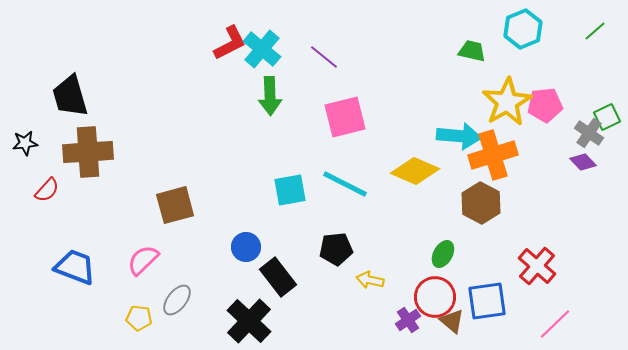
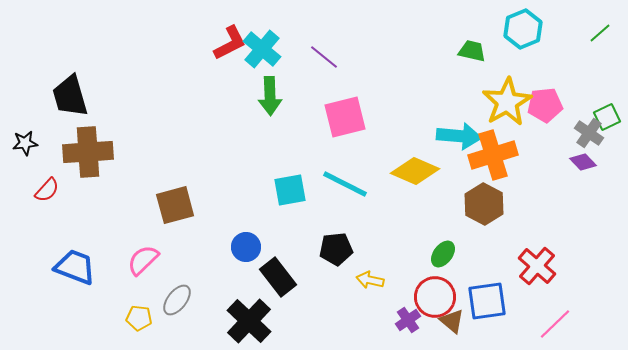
green line: moved 5 px right, 2 px down
brown hexagon: moved 3 px right, 1 px down
green ellipse: rotated 8 degrees clockwise
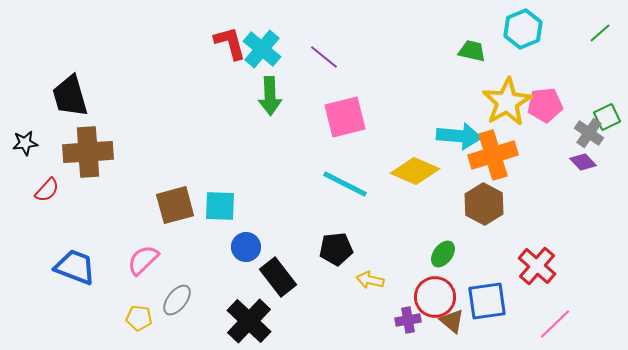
red L-shape: rotated 78 degrees counterclockwise
cyan square: moved 70 px left, 16 px down; rotated 12 degrees clockwise
purple cross: rotated 25 degrees clockwise
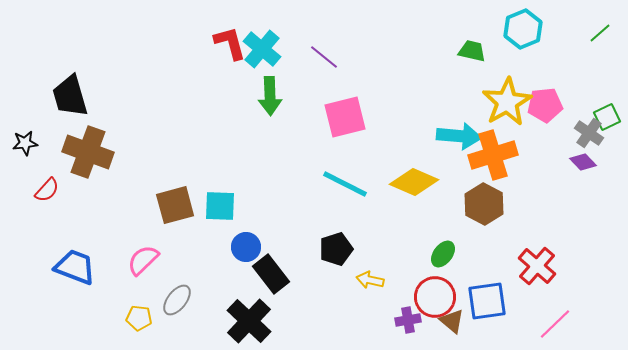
brown cross: rotated 24 degrees clockwise
yellow diamond: moved 1 px left, 11 px down
black pentagon: rotated 12 degrees counterclockwise
black rectangle: moved 7 px left, 3 px up
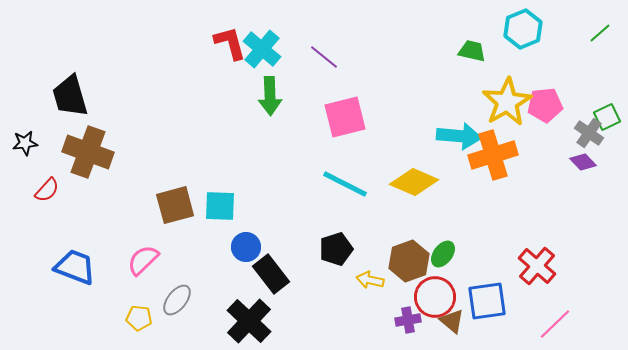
brown hexagon: moved 75 px left, 57 px down; rotated 12 degrees clockwise
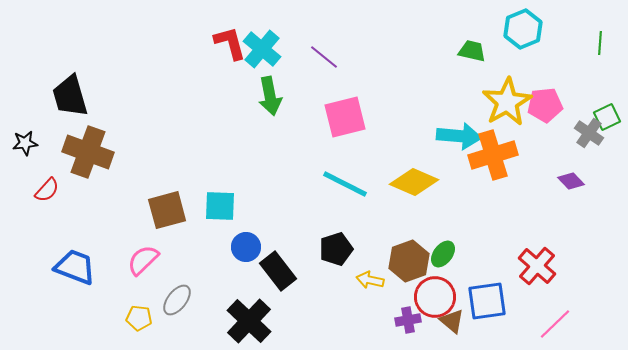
green line: moved 10 px down; rotated 45 degrees counterclockwise
green arrow: rotated 9 degrees counterclockwise
purple diamond: moved 12 px left, 19 px down
brown square: moved 8 px left, 5 px down
black rectangle: moved 7 px right, 3 px up
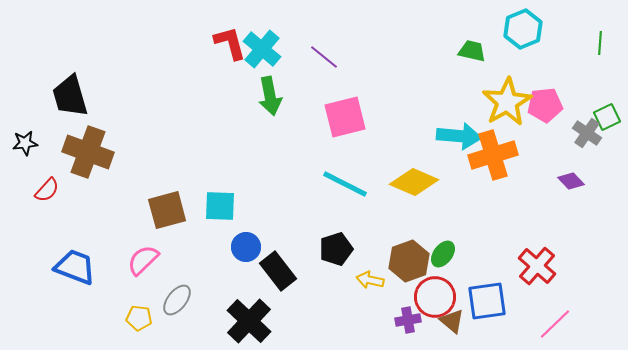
gray cross: moved 2 px left
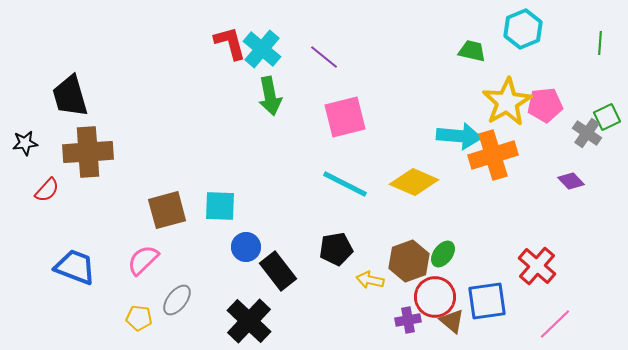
brown cross: rotated 24 degrees counterclockwise
black pentagon: rotated 8 degrees clockwise
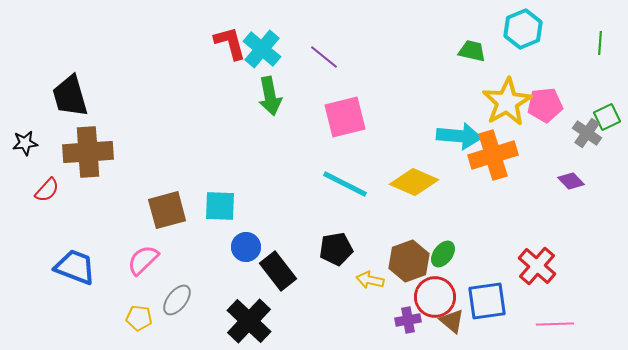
pink line: rotated 42 degrees clockwise
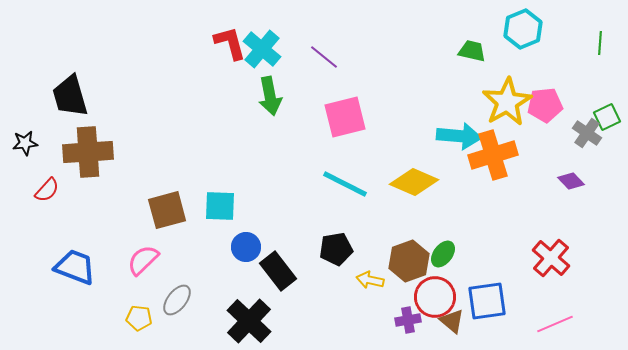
red cross: moved 14 px right, 8 px up
pink line: rotated 21 degrees counterclockwise
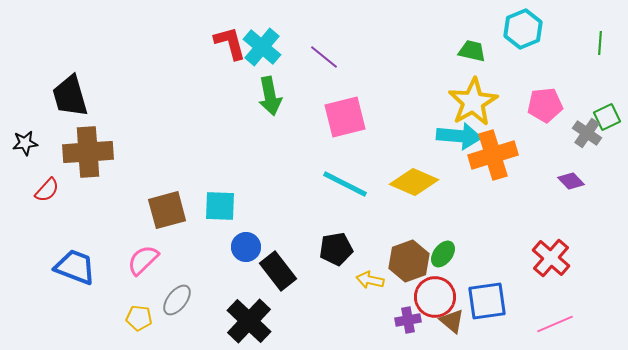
cyan cross: moved 2 px up
yellow star: moved 34 px left
